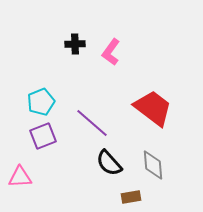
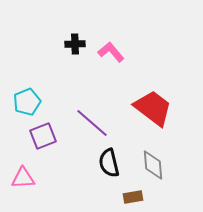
pink L-shape: rotated 104 degrees clockwise
cyan pentagon: moved 14 px left
black semicircle: rotated 28 degrees clockwise
pink triangle: moved 3 px right, 1 px down
brown rectangle: moved 2 px right
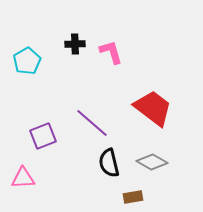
pink L-shape: rotated 24 degrees clockwise
cyan pentagon: moved 41 px up; rotated 8 degrees counterclockwise
gray diamond: moved 1 px left, 3 px up; rotated 56 degrees counterclockwise
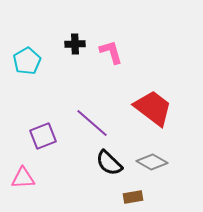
black semicircle: rotated 32 degrees counterclockwise
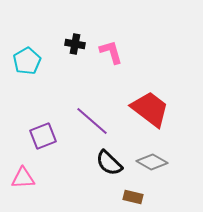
black cross: rotated 12 degrees clockwise
red trapezoid: moved 3 px left, 1 px down
purple line: moved 2 px up
brown rectangle: rotated 24 degrees clockwise
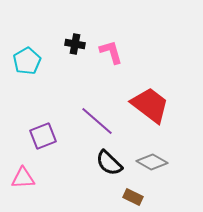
red trapezoid: moved 4 px up
purple line: moved 5 px right
brown rectangle: rotated 12 degrees clockwise
